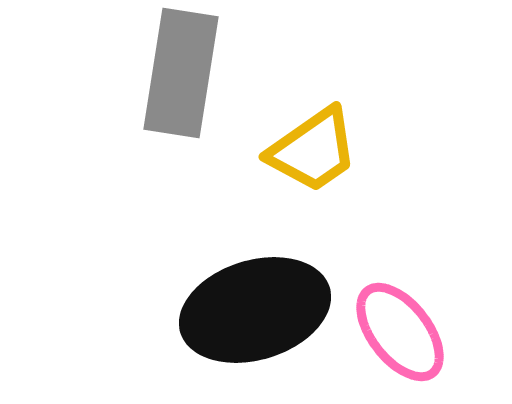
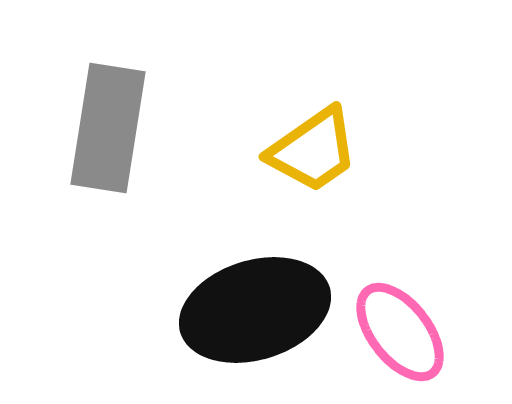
gray rectangle: moved 73 px left, 55 px down
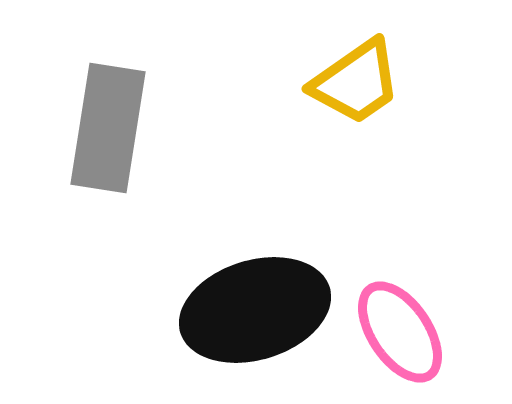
yellow trapezoid: moved 43 px right, 68 px up
pink ellipse: rotated 4 degrees clockwise
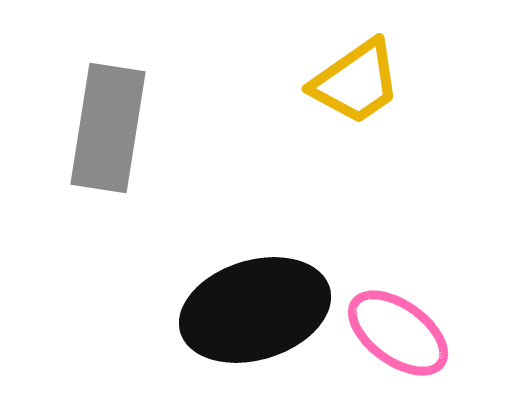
pink ellipse: moved 2 px left, 1 px down; rotated 20 degrees counterclockwise
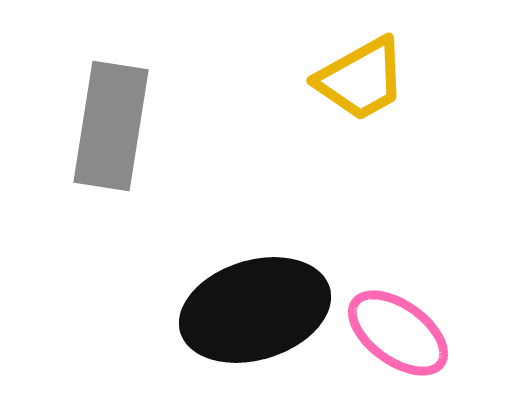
yellow trapezoid: moved 5 px right, 3 px up; rotated 6 degrees clockwise
gray rectangle: moved 3 px right, 2 px up
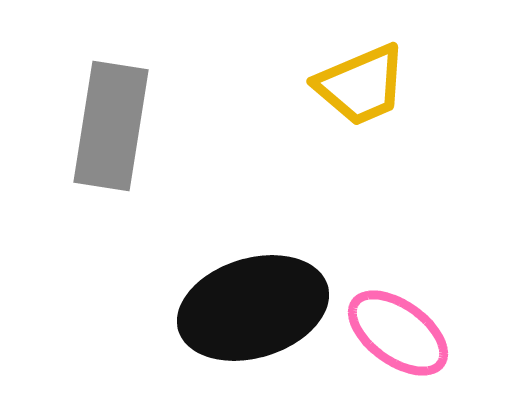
yellow trapezoid: moved 6 px down; rotated 6 degrees clockwise
black ellipse: moved 2 px left, 2 px up
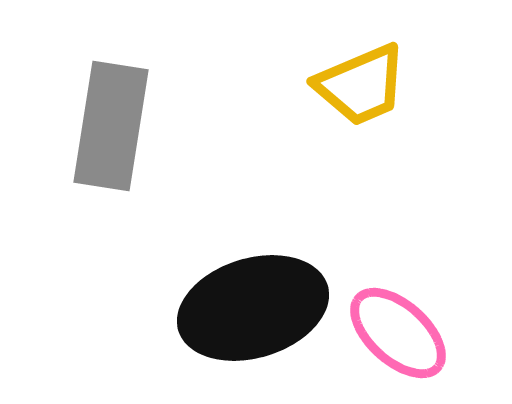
pink ellipse: rotated 6 degrees clockwise
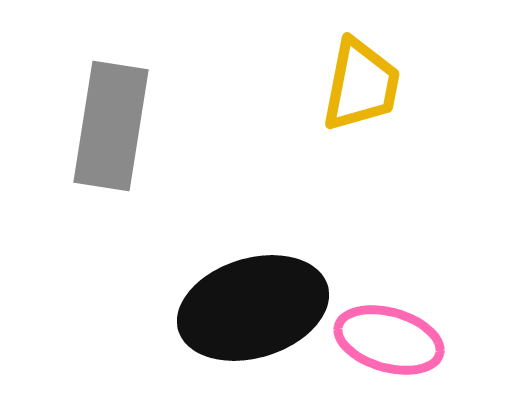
yellow trapezoid: rotated 56 degrees counterclockwise
pink ellipse: moved 9 px left, 7 px down; rotated 26 degrees counterclockwise
